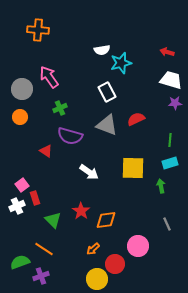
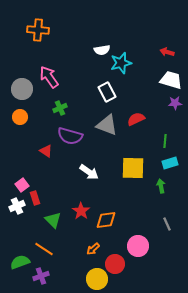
green line: moved 5 px left, 1 px down
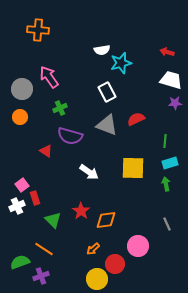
green arrow: moved 5 px right, 2 px up
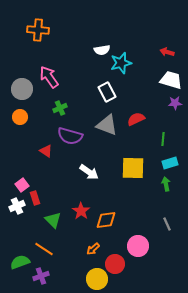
green line: moved 2 px left, 2 px up
